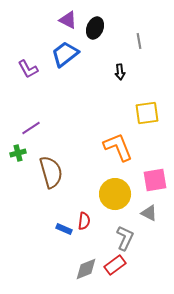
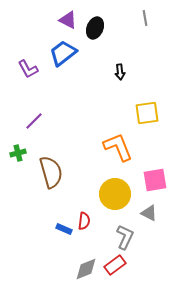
gray line: moved 6 px right, 23 px up
blue trapezoid: moved 2 px left, 1 px up
purple line: moved 3 px right, 7 px up; rotated 12 degrees counterclockwise
gray L-shape: moved 1 px up
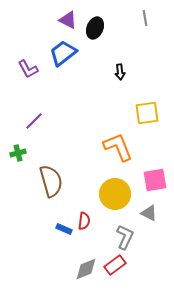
brown semicircle: moved 9 px down
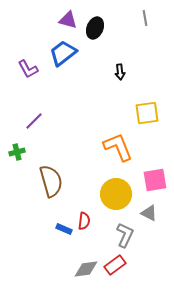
purple triangle: rotated 12 degrees counterclockwise
green cross: moved 1 px left, 1 px up
yellow circle: moved 1 px right
gray L-shape: moved 2 px up
gray diamond: rotated 15 degrees clockwise
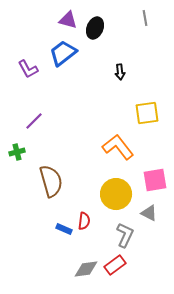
orange L-shape: rotated 16 degrees counterclockwise
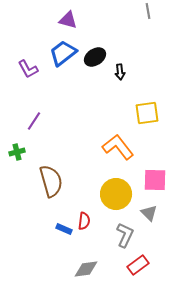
gray line: moved 3 px right, 7 px up
black ellipse: moved 29 px down; rotated 35 degrees clockwise
purple line: rotated 12 degrees counterclockwise
pink square: rotated 10 degrees clockwise
gray triangle: rotated 18 degrees clockwise
red rectangle: moved 23 px right
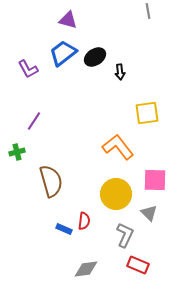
red rectangle: rotated 60 degrees clockwise
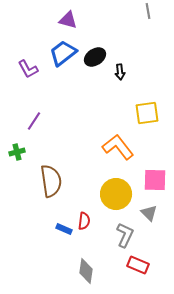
brown semicircle: rotated 8 degrees clockwise
gray diamond: moved 2 px down; rotated 75 degrees counterclockwise
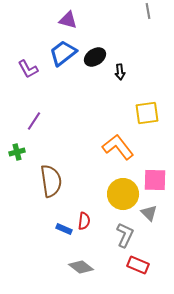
yellow circle: moved 7 px right
gray diamond: moved 5 px left, 4 px up; rotated 60 degrees counterclockwise
